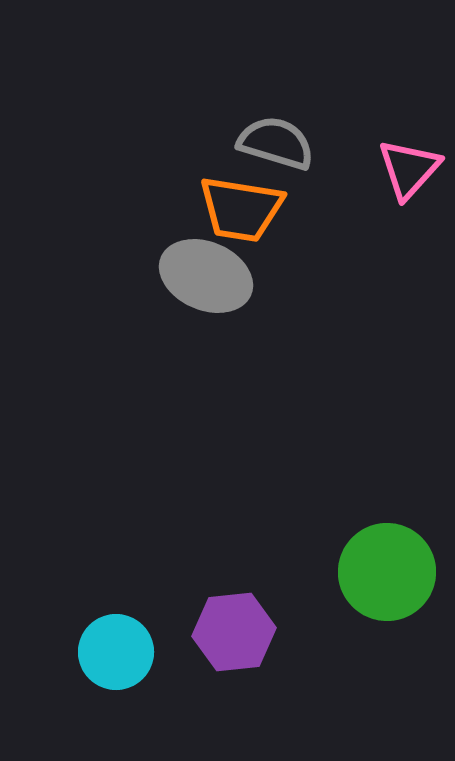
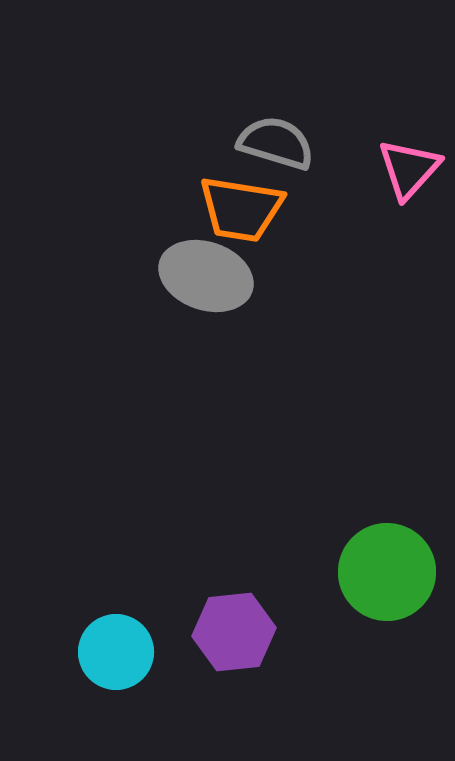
gray ellipse: rotated 4 degrees counterclockwise
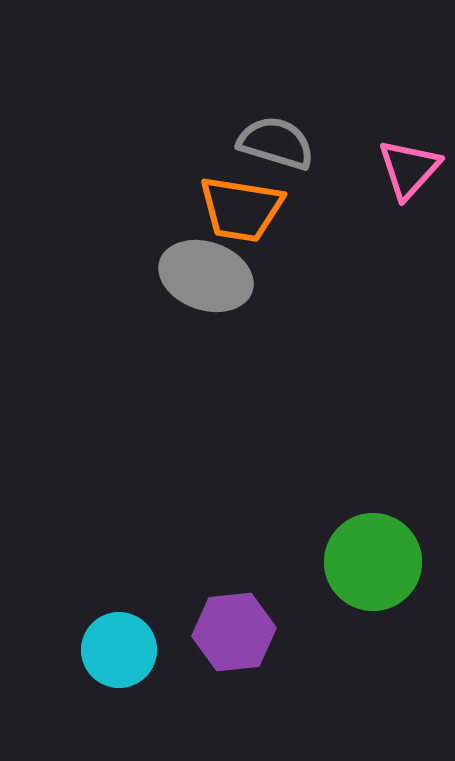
green circle: moved 14 px left, 10 px up
cyan circle: moved 3 px right, 2 px up
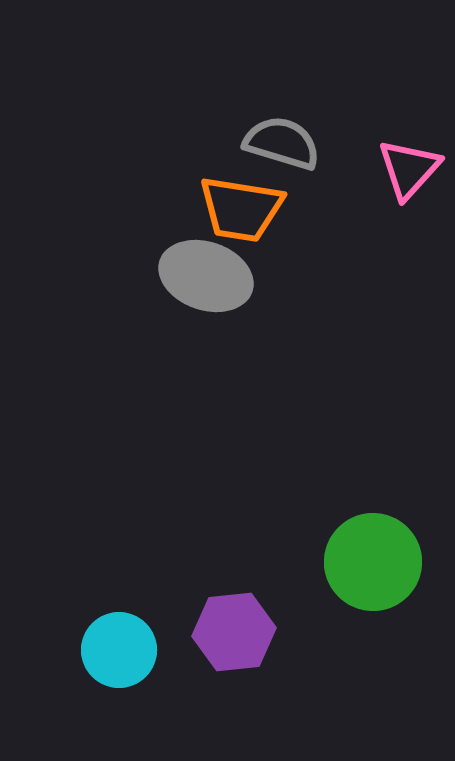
gray semicircle: moved 6 px right
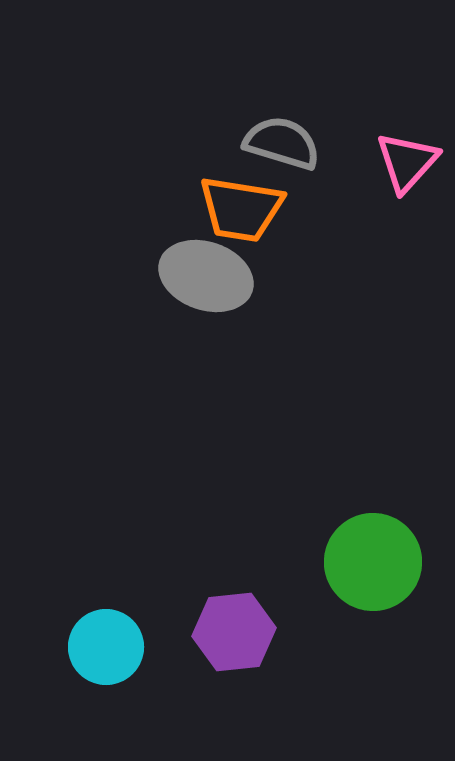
pink triangle: moved 2 px left, 7 px up
cyan circle: moved 13 px left, 3 px up
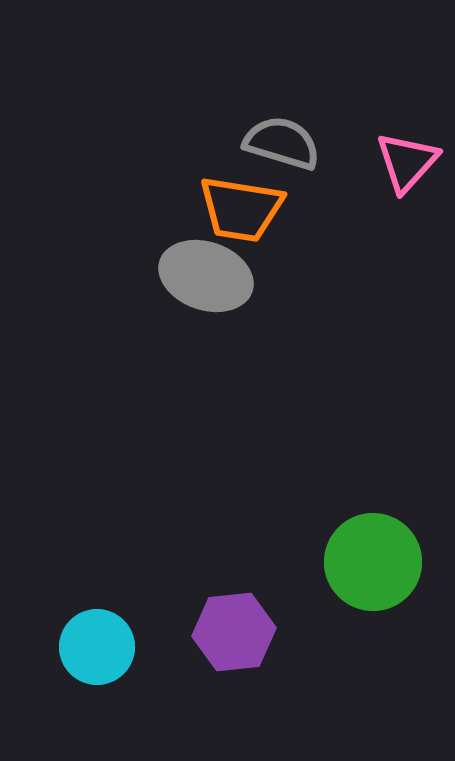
cyan circle: moved 9 px left
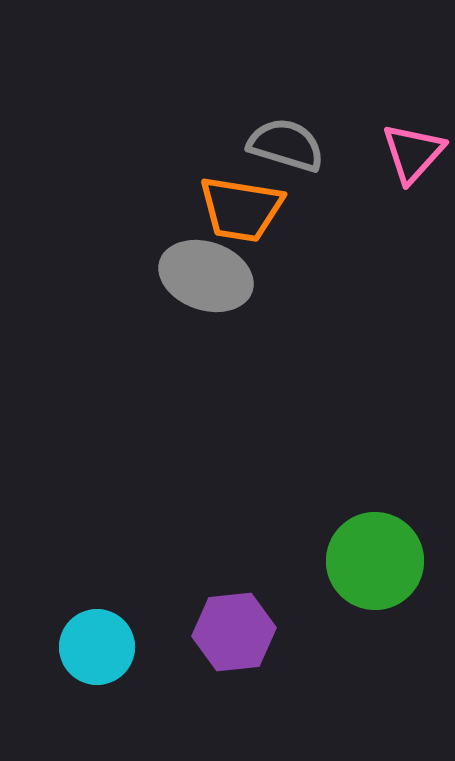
gray semicircle: moved 4 px right, 2 px down
pink triangle: moved 6 px right, 9 px up
green circle: moved 2 px right, 1 px up
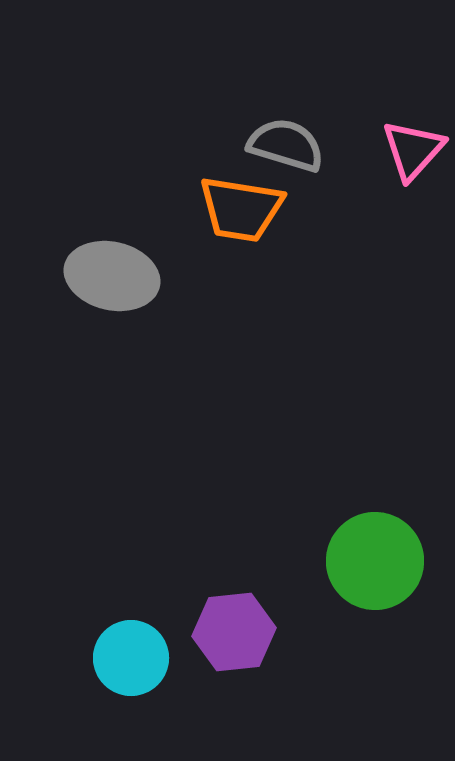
pink triangle: moved 3 px up
gray ellipse: moved 94 px left; rotated 6 degrees counterclockwise
cyan circle: moved 34 px right, 11 px down
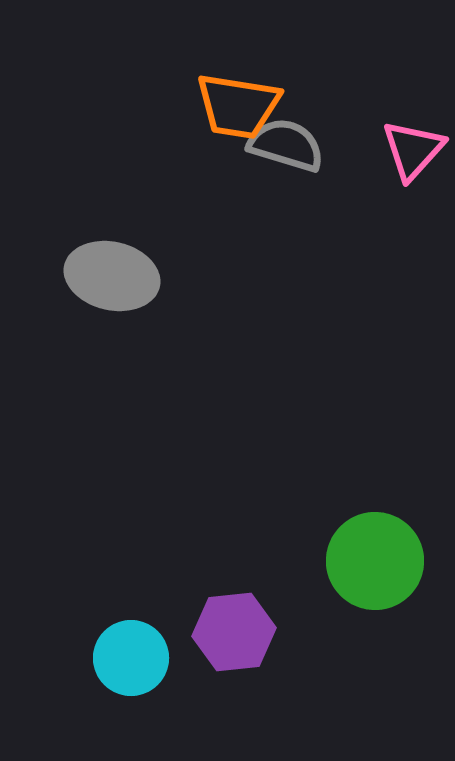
orange trapezoid: moved 3 px left, 103 px up
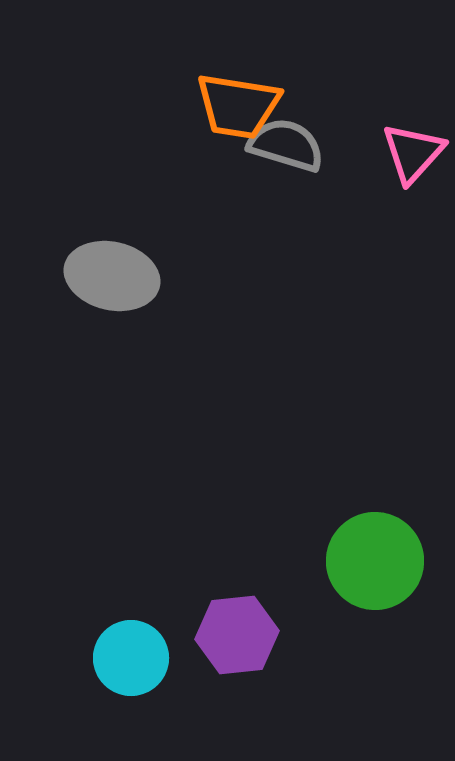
pink triangle: moved 3 px down
purple hexagon: moved 3 px right, 3 px down
